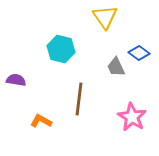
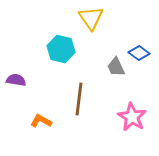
yellow triangle: moved 14 px left, 1 px down
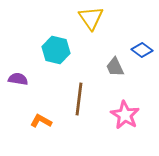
cyan hexagon: moved 5 px left, 1 px down
blue diamond: moved 3 px right, 3 px up
gray trapezoid: moved 1 px left
purple semicircle: moved 2 px right, 1 px up
pink star: moved 7 px left, 2 px up
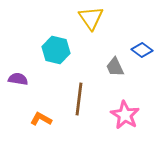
orange L-shape: moved 2 px up
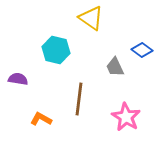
yellow triangle: rotated 20 degrees counterclockwise
pink star: moved 1 px right, 2 px down
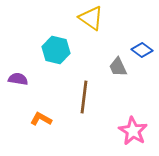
gray trapezoid: moved 3 px right
brown line: moved 5 px right, 2 px up
pink star: moved 7 px right, 14 px down
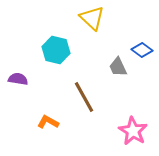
yellow triangle: moved 1 px right; rotated 8 degrees clockwise
brown line: rotated 36 degrees counterclockwise
orange L-shape: moved 7 px right, 3 px down
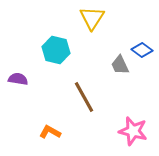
yellow triangle: rotated 20 degrees clockwise
gray trapezoid: moved 2 px right, 2 px up
orange L-shape: moved 2 px right, 10 px down
pink star: rotated 16 degrees counterclockwise
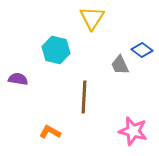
brown line: rotated 32 degrees clockwise
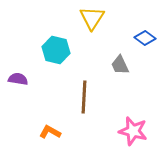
blue diamond: moved 3 px right, 12 px up
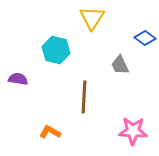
pink star: rotated 12 degrees counterclockwise
